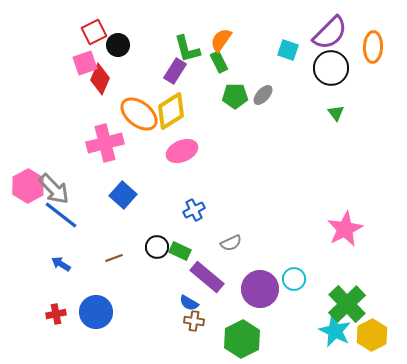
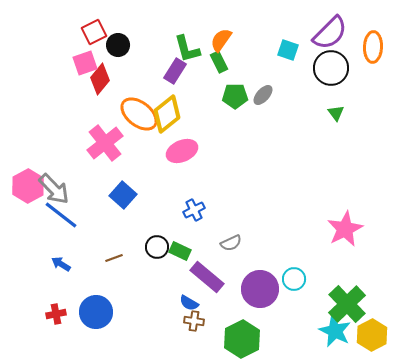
red diamond at (100, 79): rotated 16 degrees clockwise
yellow diamond at (171, 111): moved 4 px left, 3 px down; rotated 6 degrees counterclockwise
pink cross at (105, 143): rotated 24 degrees counterclockwise
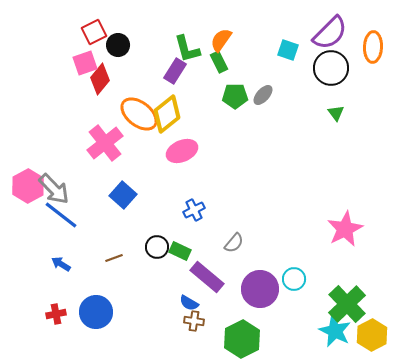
gray semicircle at (231, 243): moved 3 px right; rotated 25 degrees counterclockwise
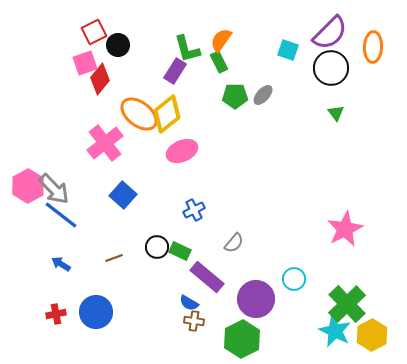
purple circle at (260, 289): moved 4 px left, 10 px down
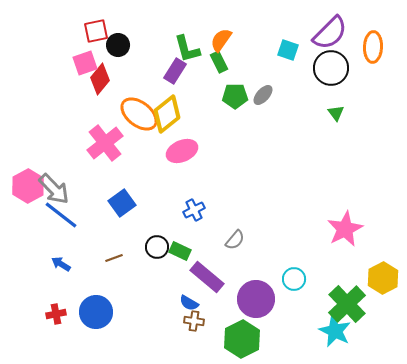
red square at (94, 32): moved 2 px right, 1 px up; rotated 15 degrees clockwise
blue square at (123, 195): moved 1 px left, 8 px down; rotated 12 degrees clockwise
gray semicircle at (234, 243): moved 1 px right, 3 px up
yellow hexagon at (372, 335): moved 11 px right, 57 px up
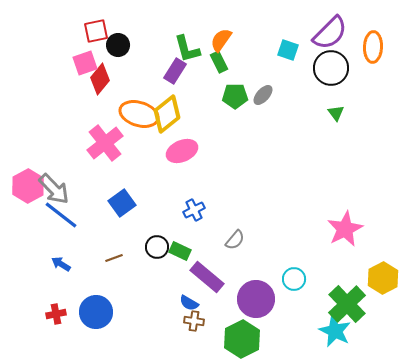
orange ellipse at (139, 114): rotated 21 degrees counterclockwise
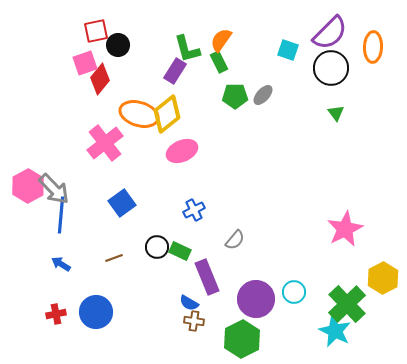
blue line at (61, 215): rotated 57 degrees clockwise
purple rectangle at (207, 277): rotated 28 degrees clockwise
cyan circle at (294, 279): moved 13 px down
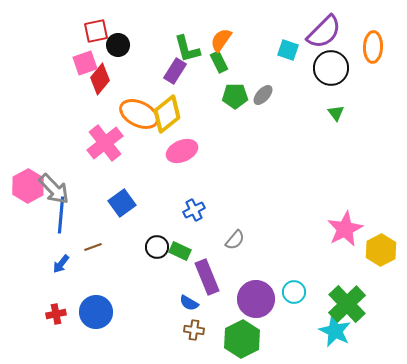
purple semicircle at (330, 33): moved 6 px left, 1 px up
orange ellipse at (139, 114): rotated 9 degrees clockwise
brown line at (114, 258): moved 21 px left, 11 px up
blue arrow at (61, 264): rotated 84 degrees counterclockwise
yellow hexagon at (383, 278): moved 2 px left, 28 px up
brown cross at (194, 321): moved 9 px down
